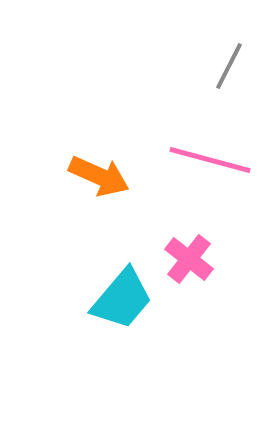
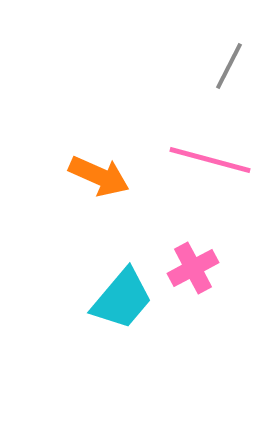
pink cross: moved 4 px right, 9 px down; rotated 24 degrees clockwise
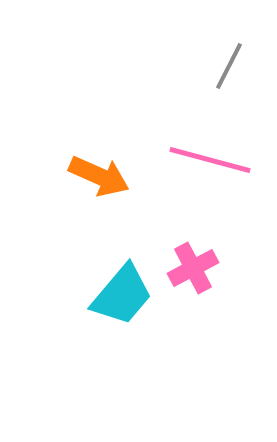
cyan trapezoid: moved 4 px up
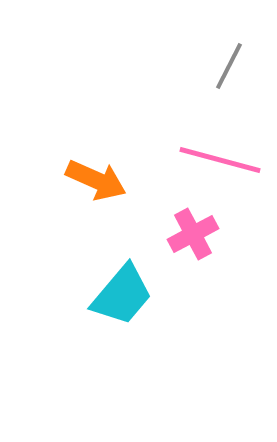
pink line: moved 10 px right
orange arrow: moved 3 px left, 4 px down
pink cross: moved 34 px up
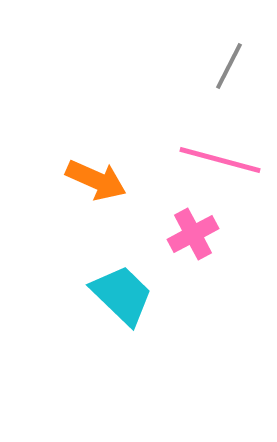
cyan trapezoid: rotated 86 degrees counterclockwise
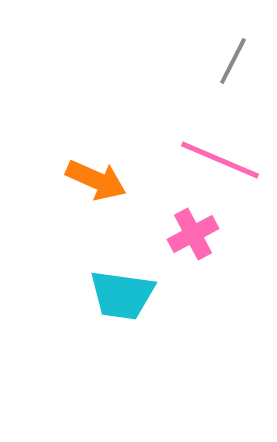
gray line: moved 4 px right, 5 px up
pink line: rotated 8 degrees clockwise
cyan trapezoid: rotated 144 degrees clockwise
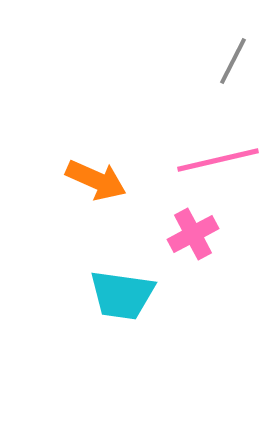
pink line: moved 2 px left; rotated 36 degrees counterclockwise
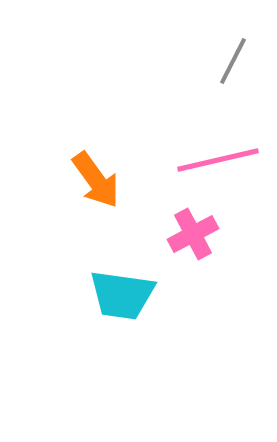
orange arrow: rotated 30 degrees clockwise
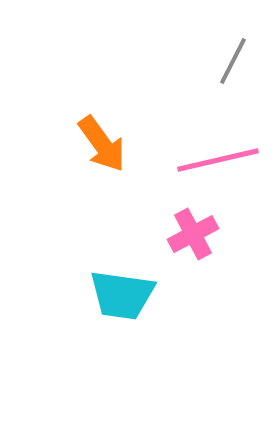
orange arrow: moved 6 px right, 36 px up
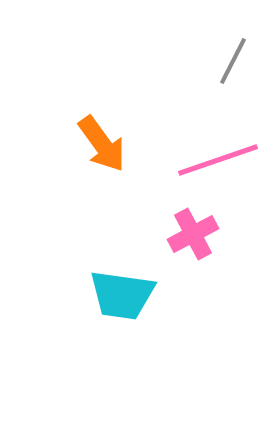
pink line: rotated 6 degrees counterclockwise
